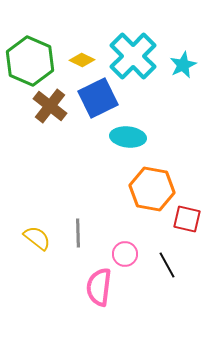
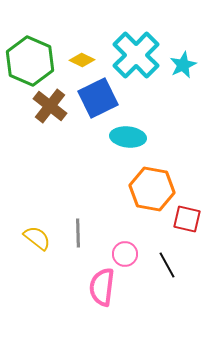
cyan cross: moved 3 px right, 1 px up
pink semicircle: moved 3 px right
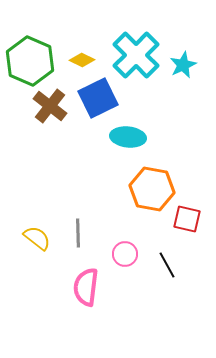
pink semicircle: moved 16 px left
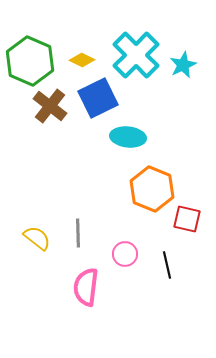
orange hexagon: rotated 12 degrees clockwise
black line: rotated 16 degrees clockwise
